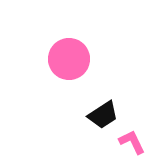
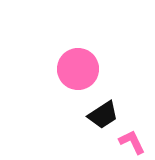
pink circle: moved 9 px right, 10 px down
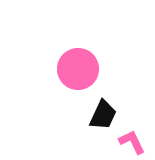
black trapezoid: rotated 32 degrees counterclockwise
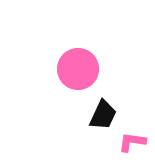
pink L-shape: rotated 56 degrees counterclockwise
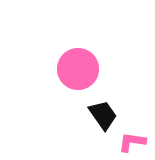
black trapezoid: rotated 60 degrees counterclockwise
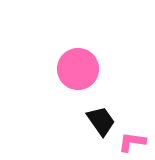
black trapezoid: moved 2 px left, 6 px down
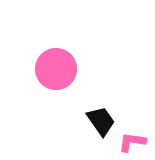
pink circle: moved 22 px left
